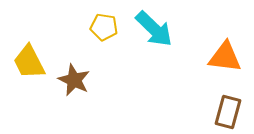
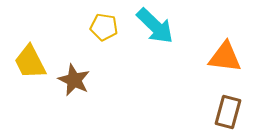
cyan arrow: moved 1 px right, 3 px up
yellow trapezoid: moved 1 px right
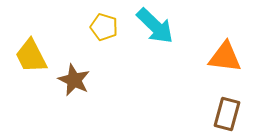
yellow pentagon: rotated 8 degrees clockwise
yellow trapezoid: moved 1 px right, 6 px up
brown rectangle: moved 1 px left, 2 px down
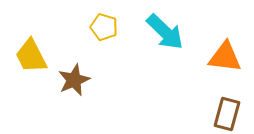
cyan arrow: moved 10 px right, 6 px down
brown star: rotated 24 degrees clockwise
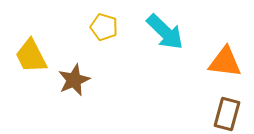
orange triangle: moved 5 px down
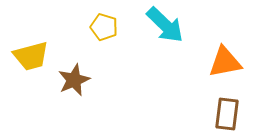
cyan arrow: moved 7 px up
yellow trapezoid: rotated 78 degrees counterclockwise
orange triangle: rotated 18 degrees counterclockwise
brown rectangle: rotated 8 degrees counterclockwise
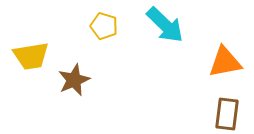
yellow pentagon: moved 1 px up
yellow trapezoid: rotated 6 degrees clockwise
